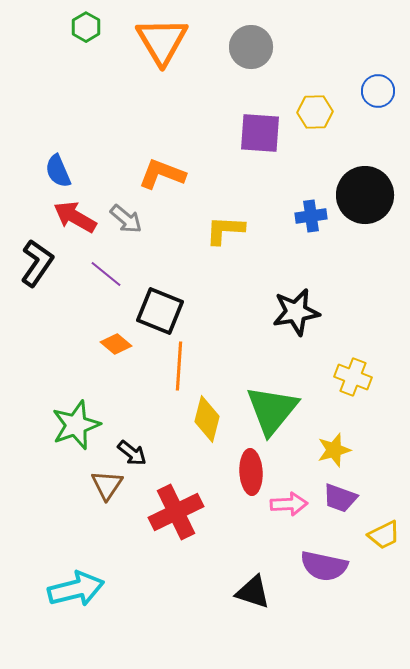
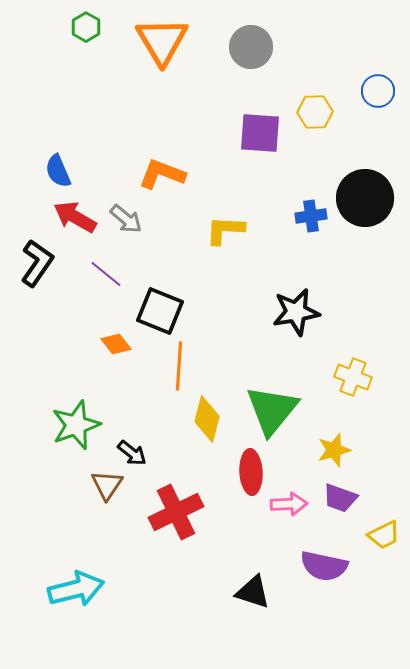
black circle: moved 3 px down
orange diamond: rotated 12 degrees clockwise
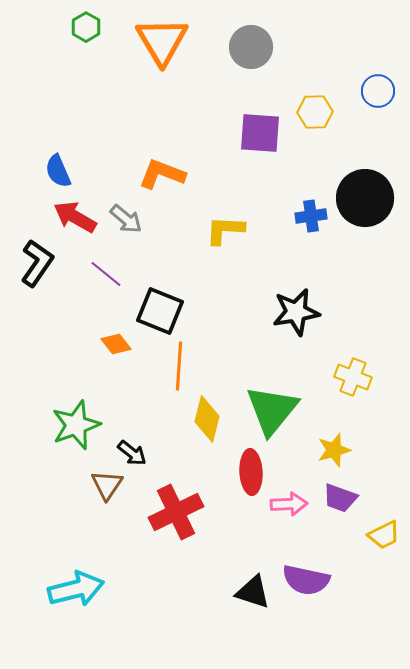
purple semicircle: moved 18 px left, 14 px down
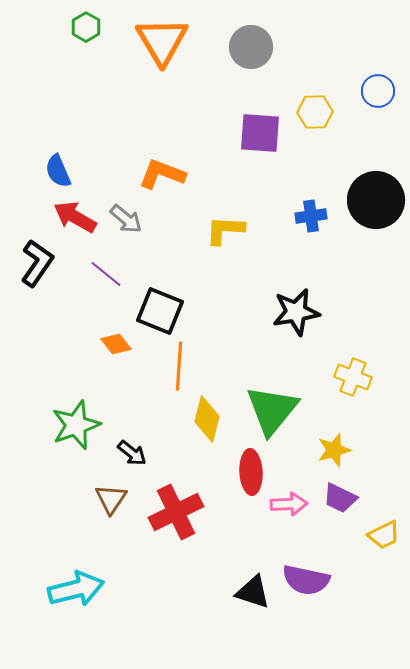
black circle: moved 11 px right, 2 px down
brown triangle: moved 4 px right, 14 px down
purple trapezoid: rotated 6 degrees clockwise
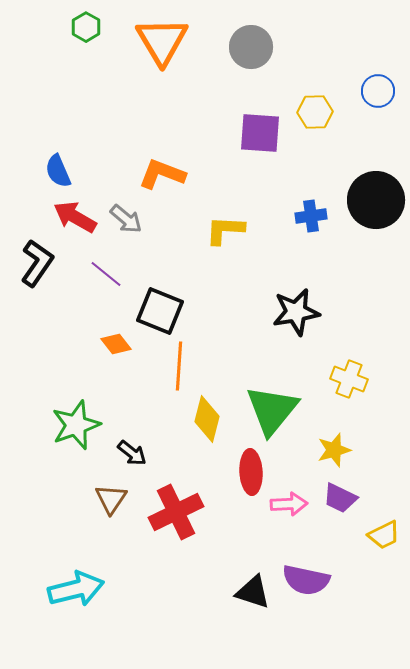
yellow cross: moved 4 px left, 2 px down
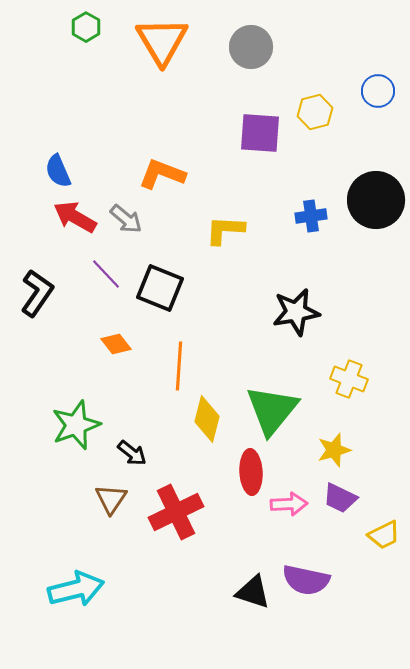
yellow hexagon: rotated 12 degrees counterclockwise
black L-shape: moved 30 px down
purple line: rotated 8 degrees clockwise
black square: moved 23 px up
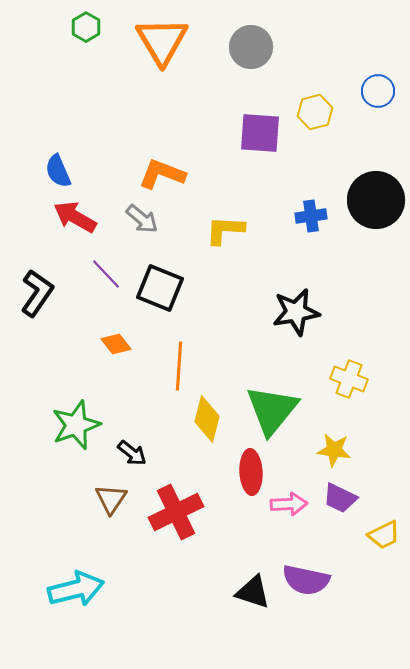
gray arrow: moved 16 px right
yellow star: rotated 24 degrees clockwise
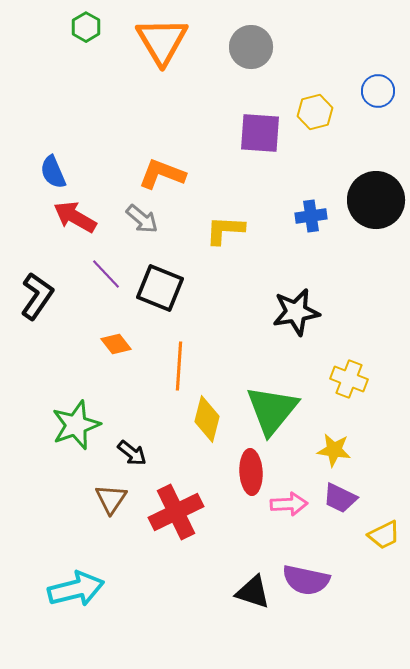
blue semicircle: moved 5 px left, 1 px down
black L-shape: moved 3 px down
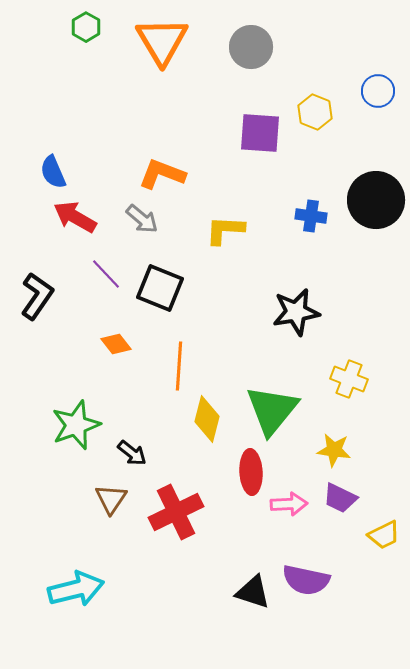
yellow hexagon: rotated 24 degrees counterclockwise
blue cross: rotated 16 degrees clockwise
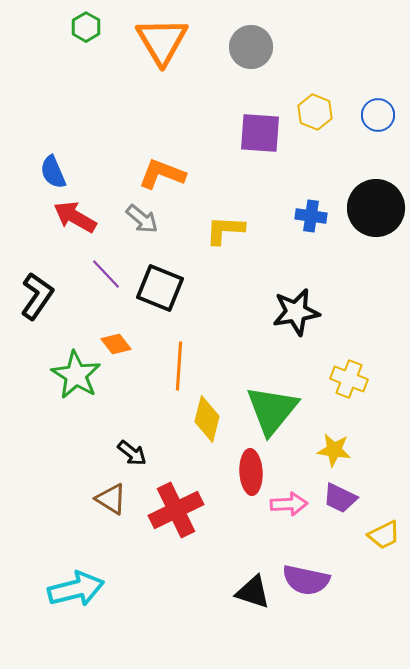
blue circle: moved 24 px down
black circle: moved 8 px down
green star: moved 50 px up; rotated 21 degrees counterclockwise
brown triangle: rotated 32 degrees counterclockwise
red cross: moved 2 px up
